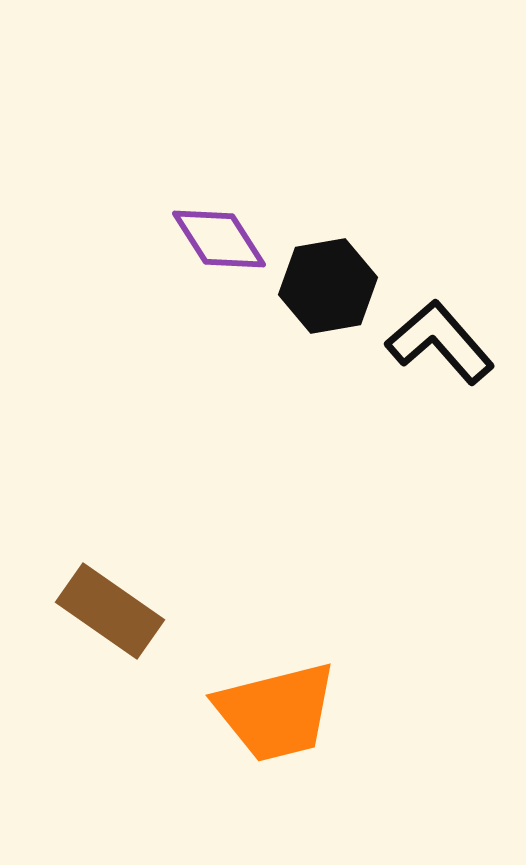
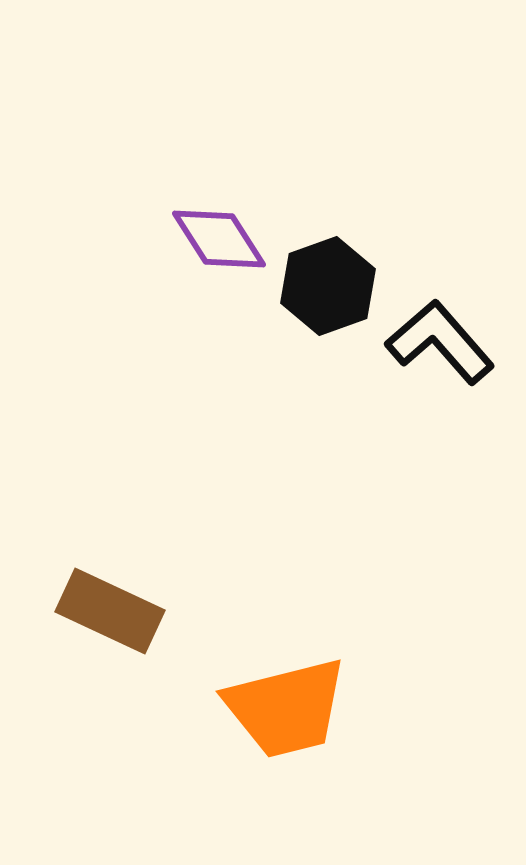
black hexagon: rotated 10 degrees counterclockwise
brown rectangle: rotated 10 degrees counterclockwise
orange trapezoid: moved 10 px right, 4 px up
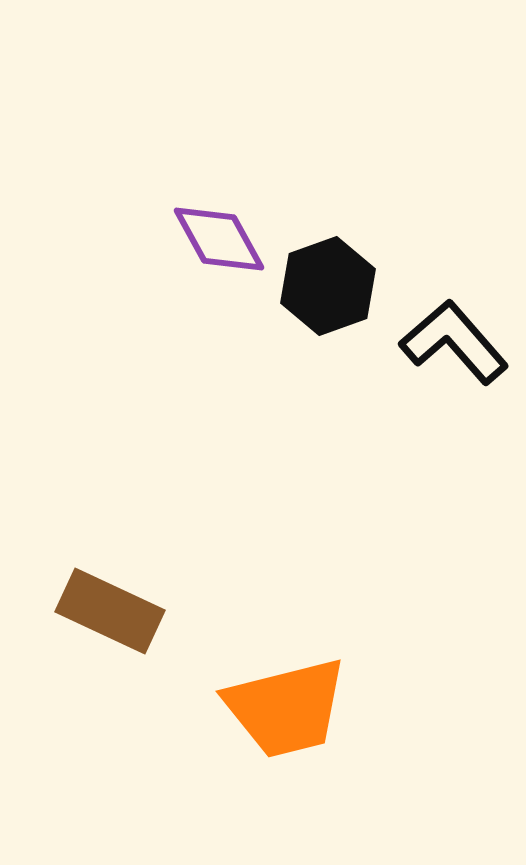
purple diamond: rotated 4 degrees clockwise
black L-shape: moved 14 px right
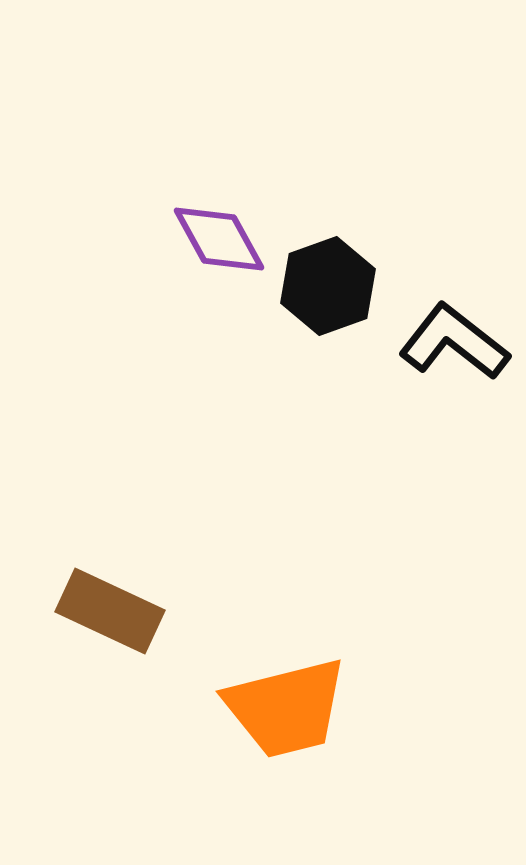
black L-shape: rotated 11 degrees counterclockwise
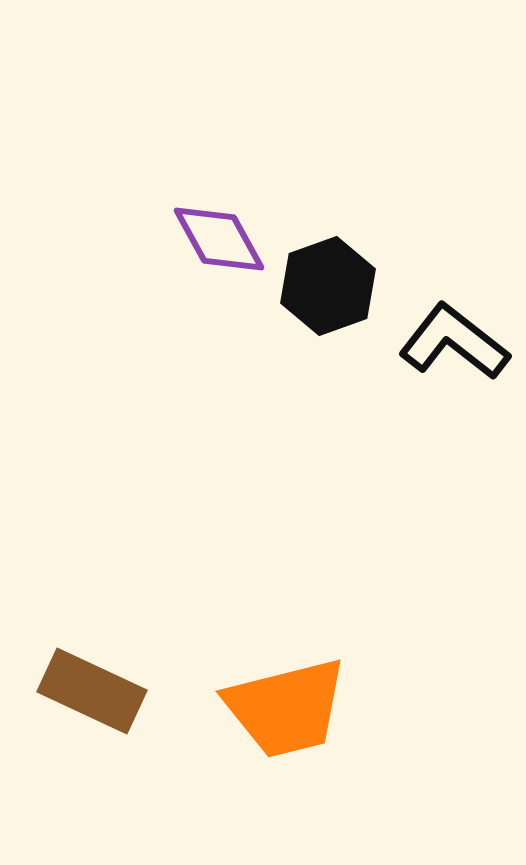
brown rectangle: moved 18 px left, 80 px down
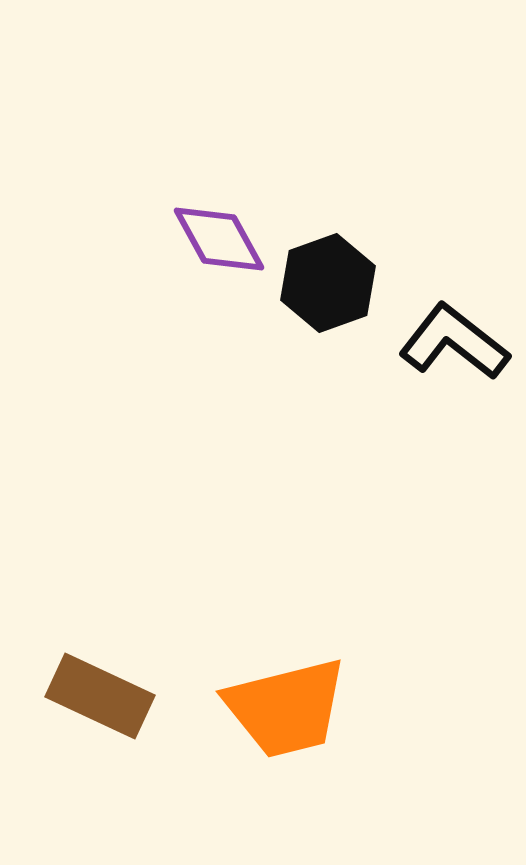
black hexagon: moved 3 px up
brown rectangle: moved 8 px right, 5 px down
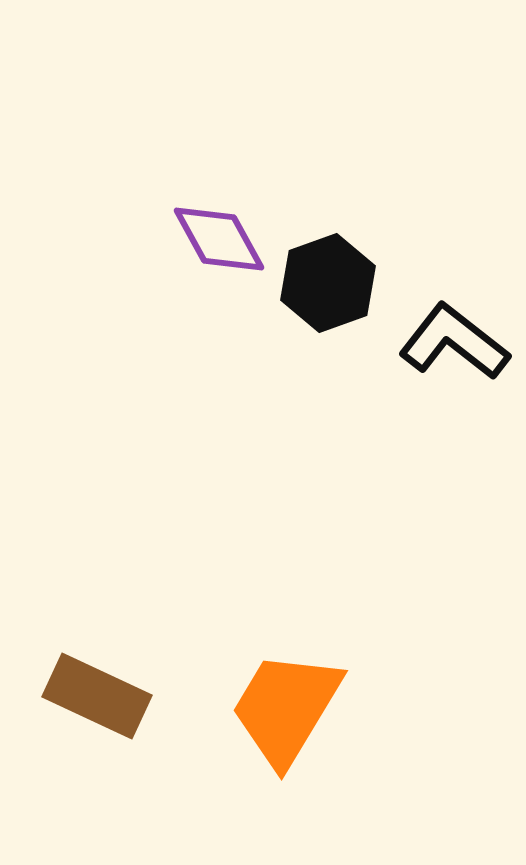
brown rectangle: moved 3 px left
orange trapezoid: rotated 135 degrees clockwise
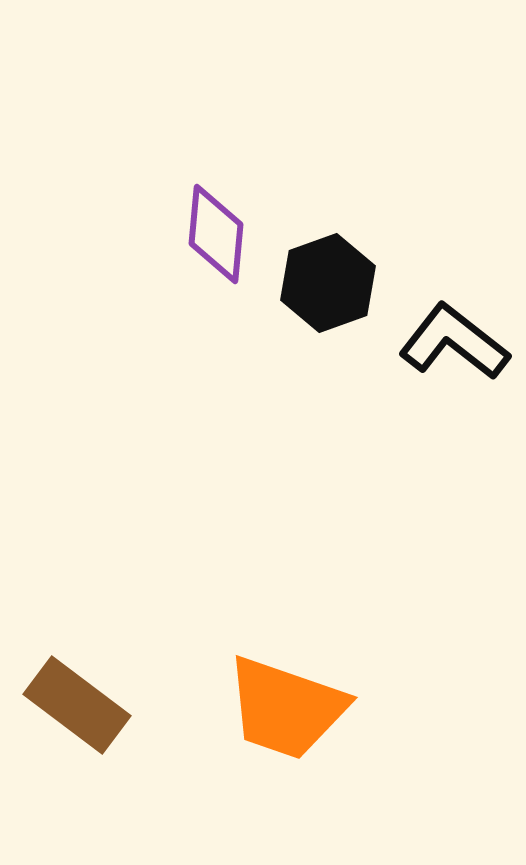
purple diamond: moved 3 px left, 5 px up; rotated 34 degrees clockwise
brown rectangle: moved 20 px left, 9 px down; rotated 12 degrees clockwise
orange trapezoid: rotated 102 degrees counterclockwise
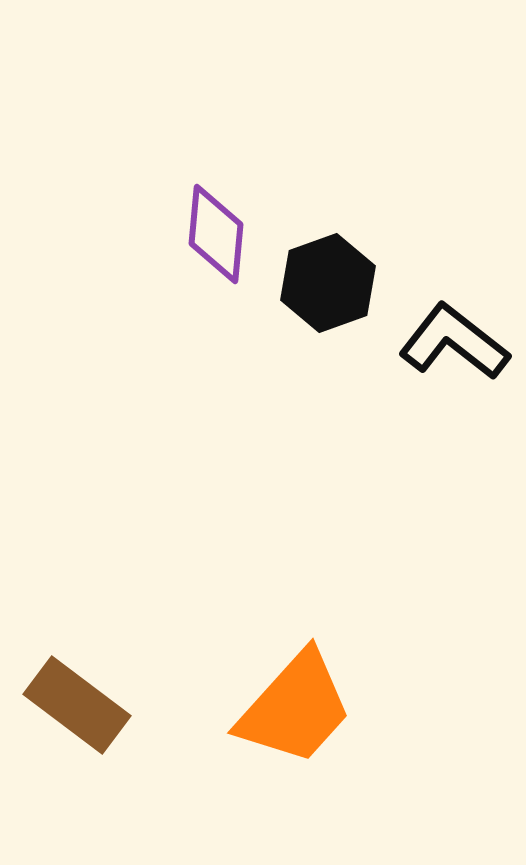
orange trapezoid: moved 9 px right; rotated 67 degrees counterclockwise
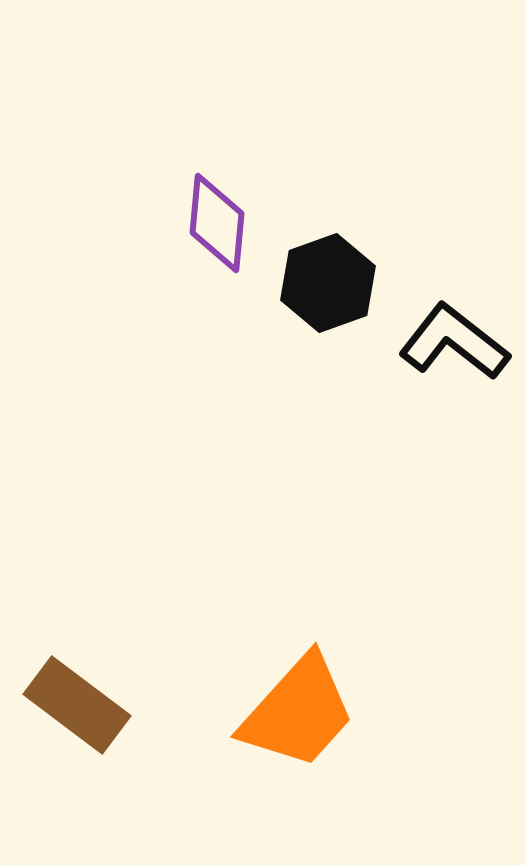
purple diamond: moved 1 px right, 11 px up
orange trapezoid: moved 3 px right, 4 px down
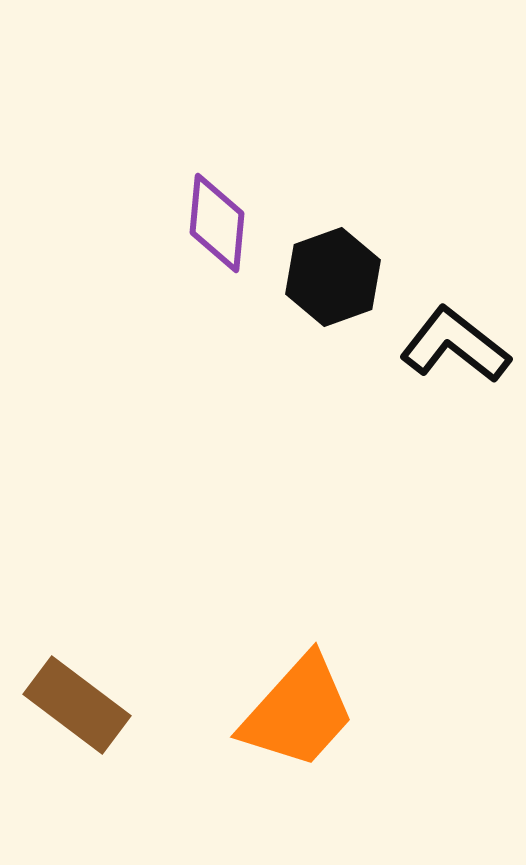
black hexagon: moved 5 px right, 6 px up
black L-shape: moved 1 px right, 3 px down
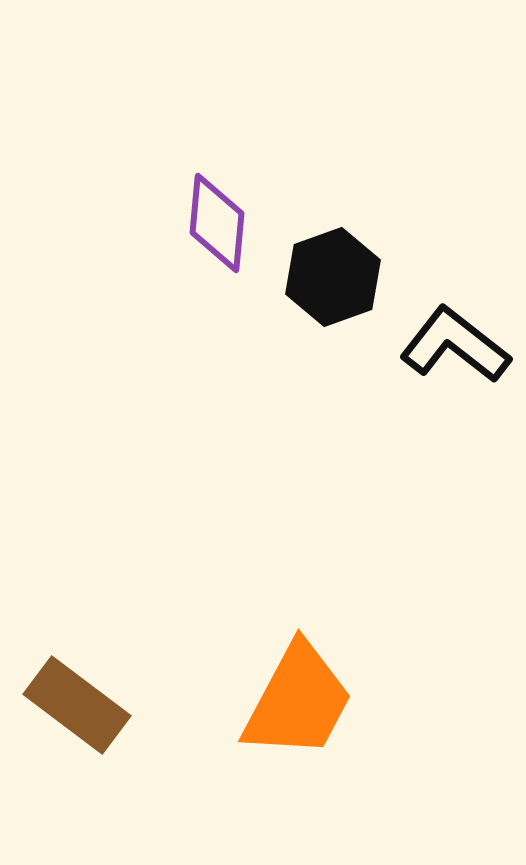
orange trapezoid: moved 11 px up; rotated 14 degrees counterclockwise
